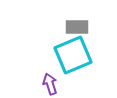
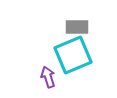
purple arrow: moved 2 px left, 7 px up
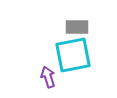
cyan square: rotated 12 degrees clockwise
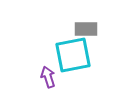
gray rectangle: moved 9 px right, 2 px down
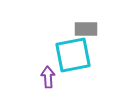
purple arrow: rotated 15 degrees clockwise
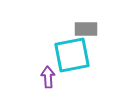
cyan square: moved 1 px left
